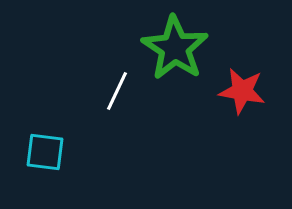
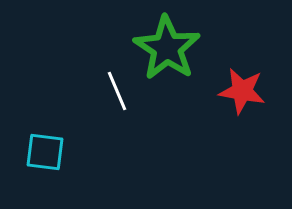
green star: moved 8 px left
white line: rotated 48 degrees counterclockwise
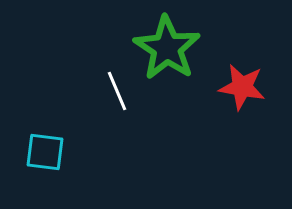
red star: moved 4 px up
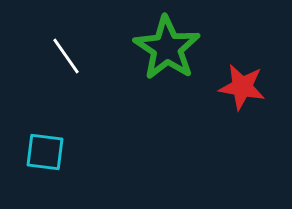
white line: moved 51 px left, 35 px up; rotated 12 degrees counterclockwise
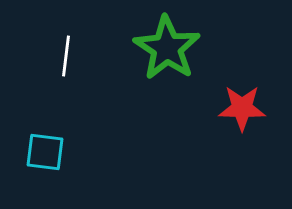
white line: rotated 42 degrees clockwise
red star: moved 21 px down; rotated 9 degrees counterclockwise
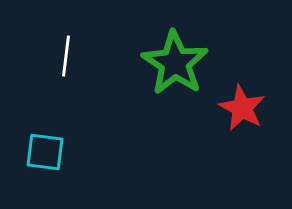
green star: moved 8 px right, 15 px down
red star: rotated 27 degrees clockwise
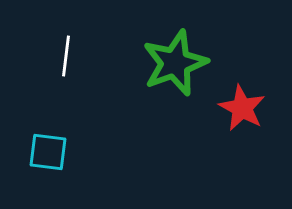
green star: rotated 18 degrees clockwise
cyan square: moved 3 px right
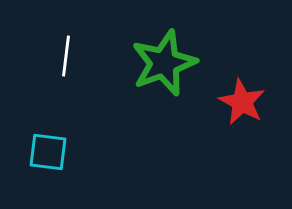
green star: moved 11 px left
red star: moved 6 px up
